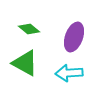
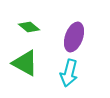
green diamond: moved 2 px up
cyan arrow: rotated 72 degrees counterclockwise
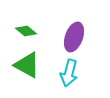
green diamond: moved 3 px left, 4 px down
green triangle: moved 2 px right, 2 px down
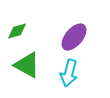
green diamond: moved 9 px left; rotated 55 degrees counterclockwise
purple ellipse: rotated 20 degrees clockwise
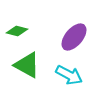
green diamond: rotated 30 degrees clockwise
cyan arrow: moved 2 px down; rotated 76 degrees counterclockwise
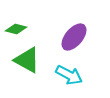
green diamond: moved 1 px left, 2 px up
green triangle: moved 5 px up
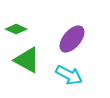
green diamond: rotated 10 degrees clockwise
purple ellipse: moved 2 px left, 2 px down
